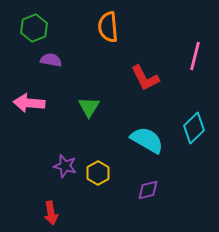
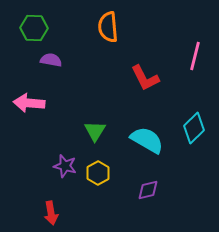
green hexagon: rotated 24 degrees clockwise
green triangle: moved 6 px right, 24 px down
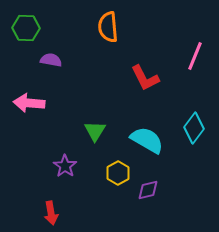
green hexagon: moved 8 px left
pink line: rotated 8 degrees clockwise
cyan diamond: rotated 8 degrees counterclockwise
purple star: rotated 20 degrees clockwise
yellow hexagon: moved 20 px right
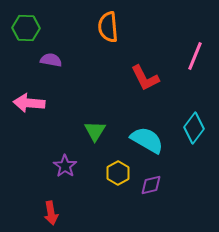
purple diamond: moved 3 px right, 5 px up
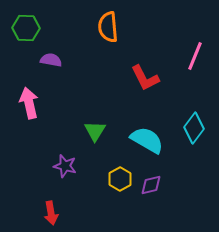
pink arrow: rotated 72 degrees clockwise
purple star: rotated 20 degrees counterclockwise
yellow hexagon: moved 2 px right, 6 px down
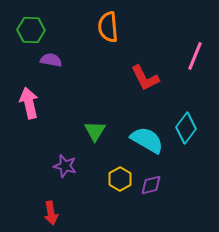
green hexagon: moved 5 px right, 2 px down
cyan diamond: moved 8 px left
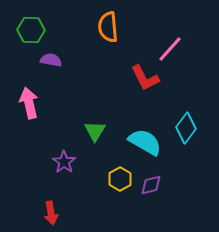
pink line: moved 25 px left, 7 px up; rotated 20 degrees clockwise
cyan semicircle: moved 2 px left, 2 px down
purple star: moved 1 px left, 4 px up; rotated 20 degrees clockwise
